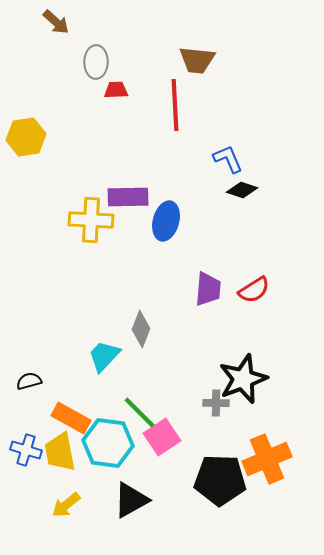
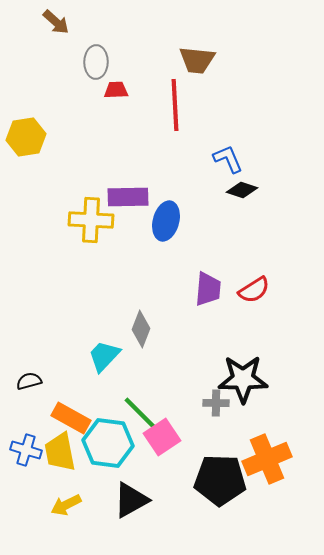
black star: rotated 21 degrees clockwise
yellow arrow: rotated 12 degrees clockwise
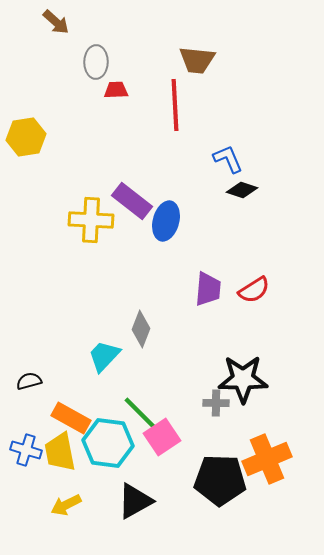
purple rectangle: moved 4 px right, 4 px down; rotated 39 degrees clockwise
black triangle: moved 4 px right, 1 px down
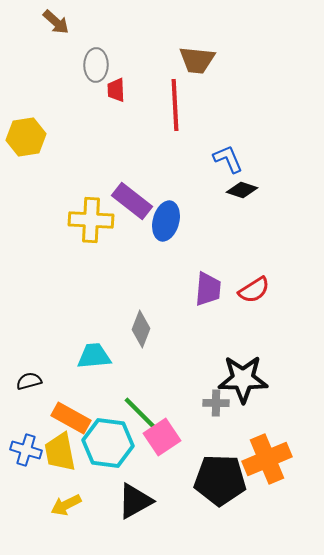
gray ellipse: moved 3 px down
red trapezoid: rotated 90 degrees counterclockwise
cyan trapezoid: moved 10 px left; rotated 42 degrees clockwise
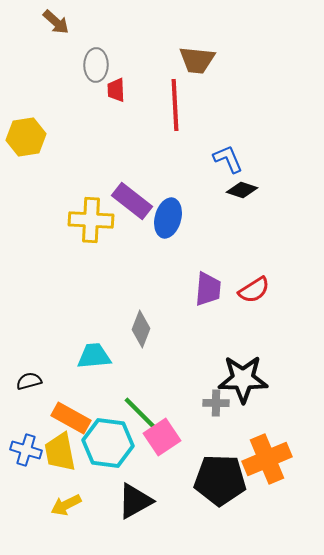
blue ellipse: moved 2 px right, 3 px up
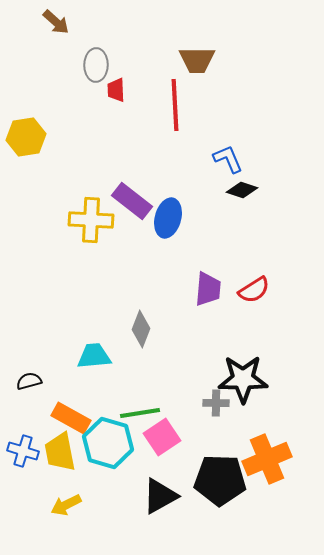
brown trapezoid: rotated 6 degrees counterclockwise
green line: rotated 54 degrees counterclockwise
cyan hexagon: rotated 9 degrees clockwise
blue cross: moved 3 px left, 1 px down
black triangle: moved 25 px right, 5 px up
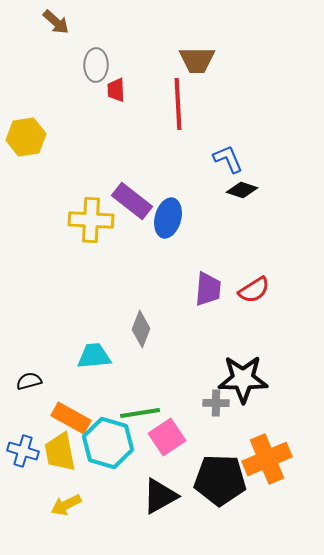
red line: moved 3 px right, 1 px up
pink square: moved 5 px right
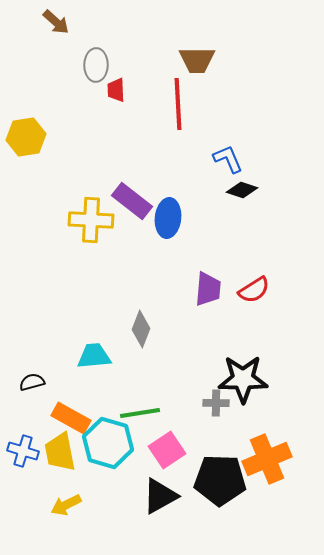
blue ellipse: rotated 9 degrees counterclockwise
black semicircle: moved 3 px right, 1 px down
pink square: moved 13 px down
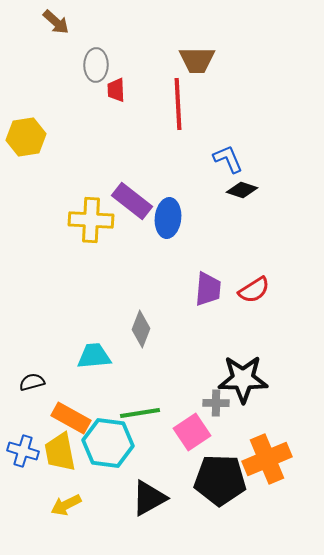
cyan hexagon: rotated 9 degrees counterclockwise
pink square: moved 25 px right, 18 px up
black triangle: moved 11 px left, 2 px down
